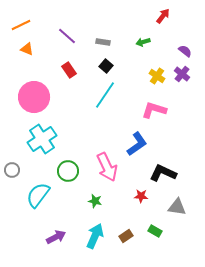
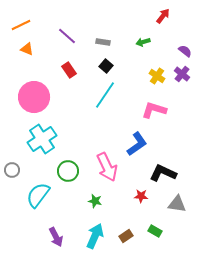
gray triangle: moved 3 px up
purple arrow: rotated 90 degrees clockwise
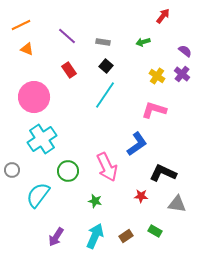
purple arrow: rotated 60 degrees clockwise
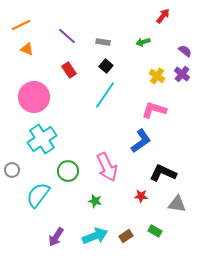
blue L-shape: moved 4 px right, 3 px up
cyan arrow: rotated 45 degrees clockwise
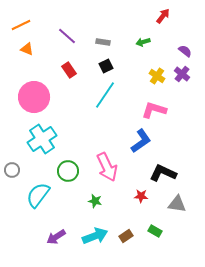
black square: rotated 24 degrees clockwise
purple arrow: rotated 24 degrees clockwise
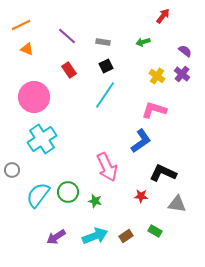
green circle: moved 21 px down
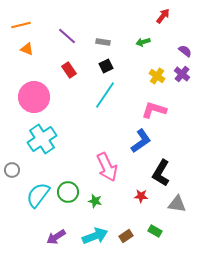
orange line: rotated 12 degrees clockwise
black L-shape: moved 2 px left; rotated 84 degrees counterclockwise
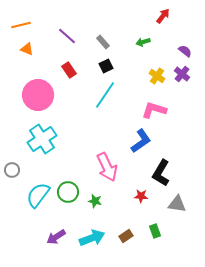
gray rectangle: rotated 40 degrees clockwise
pink circle: moved 4 px right, 2 px up
green rectangle: rotated 40 degrees clockwise
cyan arrow: moved 3 px left, 2 px down
